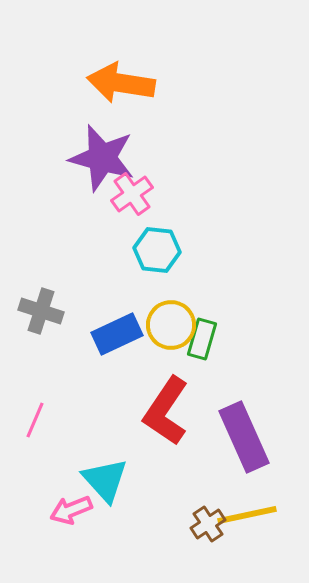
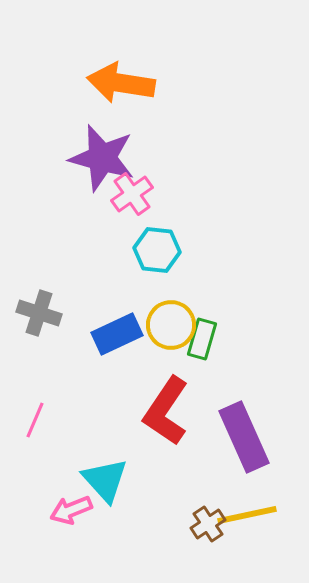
gray cross: moved 2 px left, 2 px down
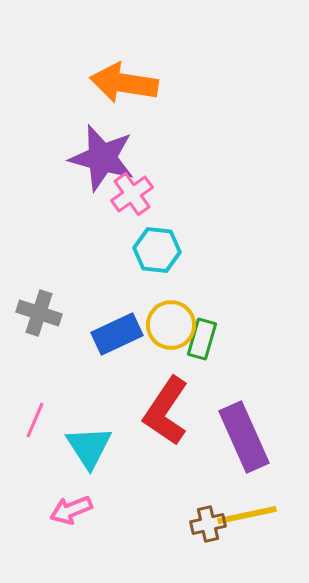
orange arrow: moved 3 px right
cyan triangle: moved 16 px left, 33 px up; rotated 9 degrees clockwise
brown cross: rotated 20 degrees clockwise
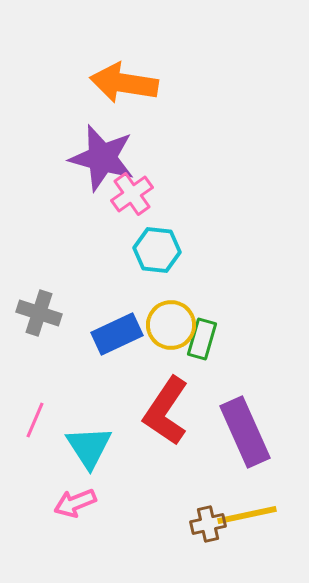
purple rectangle: moved 1 px right, 5 px up
pink arrow: moved 4 px right, 7 px up
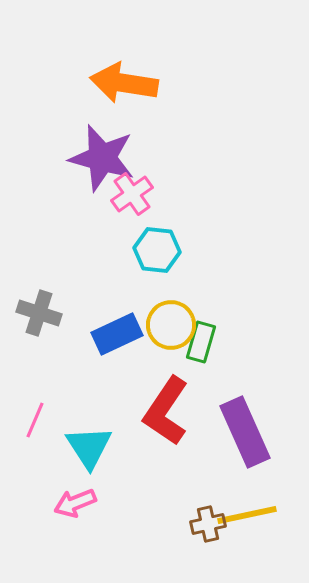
green rectangle: moved 1 px left, 3 px down
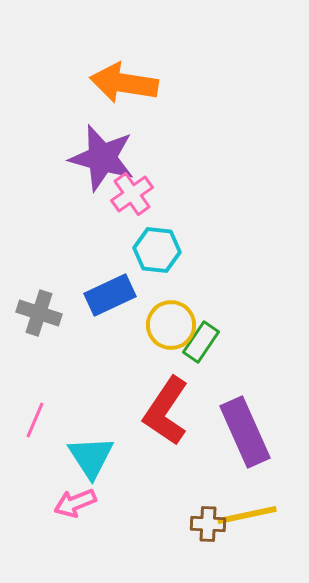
blue rectangle: moved 7 px left, 39 px up
green rectangle: rotated 18 degrees clockwise
cyan triangle: moved 2 px right, 10 px down
brown cross: rotated 16 degrees clockwise
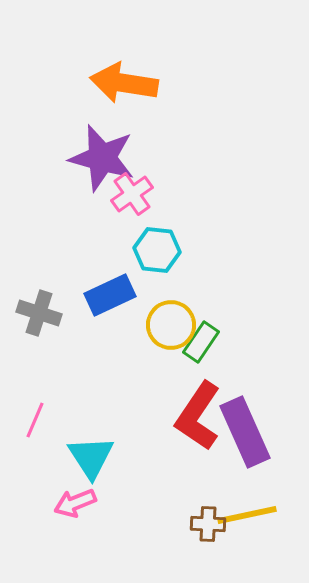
red L-shape: moved 32 px right, 5 px down
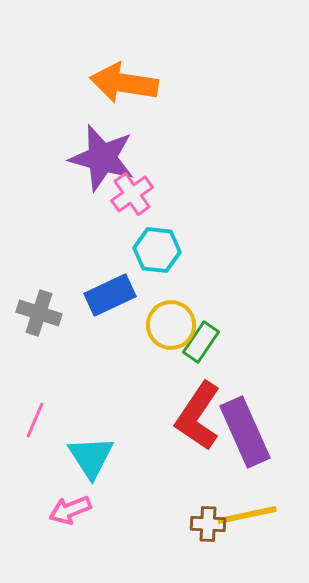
pink arrow: moved 5 px left, 7 px down
